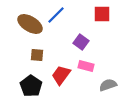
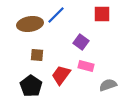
brown ellipse: rotated 40 degrees counterclockwise
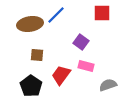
red square: moved 1 px up
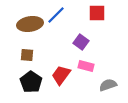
red square: moved 5 px left
brown square: moved 10 px left
black pentagon: moved 4 px up
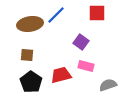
red trapezoid: rotated 40 degrees clockwise
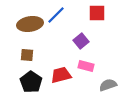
purple square: moved 1 px up; rotated 14 degrees clockwise
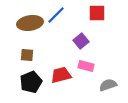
brown ellipse: moved 1 px up
black pentagon: rotated 15 degrees clockwise
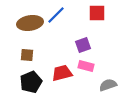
purple square: moved 2 px right, 4 px down; rotated 21 degrees clockwise
red trapezoid: moved 1 px right, 2 px up
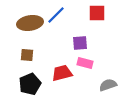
purple square: moved 3 px left, 2 px up; rotated 14 degrees clockwise
pink rectangle: moved 1 px left, 3 px up
black pentagon: moved 1 px left, 2 px down
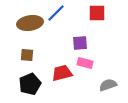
blue line: moved 2 px up
